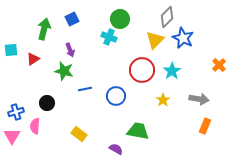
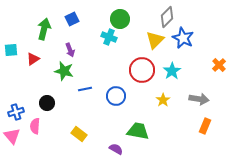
pink triangle: rotated 12 degrees counterclockwise
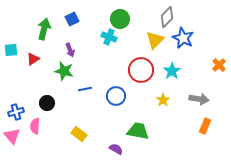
red circle: moved 1 px left
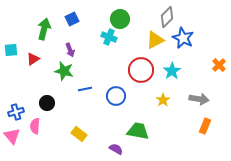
yellow triangle: rotated 18 degrees clockwise
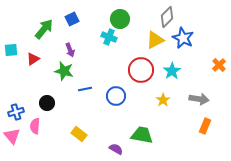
green arrow: rotated 25 degrees clockwise
green trapezoid: moved 4 px right, 4 px down
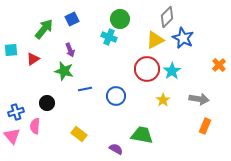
red circle: moved 6 px right, 1 px up
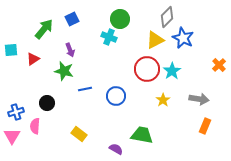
pink triangle: rotated 12 degrees clockwise
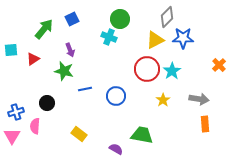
blue star: rotated 25 degrees counterclockwise
orange rectangle: moved 2 px up; rotated 28 degrees counterclockwise
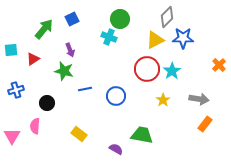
blue cross: moved 22 px up
orange rectangle: rotated 42 degrees clockwise
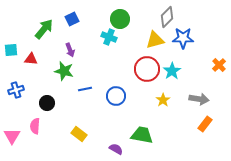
yellow triangle: rotated 12 degrees clockwise
red triangle: moved 2 px left; rotated 40 degrees clockwise
